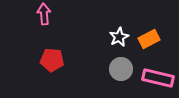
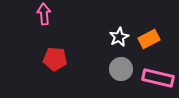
red pentagon: moved 3 px right, 1 px up
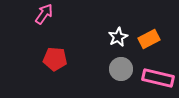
pink arrow: rotated 40 degrees clockwise
white star: moved 1 px left
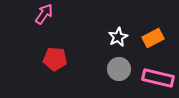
orange rectangle: moved 4 px right, 1 px up
gray circle: moved 2 px left
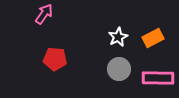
pink rectangle: rotated 12 degrees counterclockwise
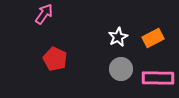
red pentagon: rotated 20 degrees clockwise
gray circle: moved 2 px right
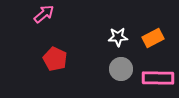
pink arrow: rotated 15 degrees clockwise
white star: rotated 24 degrees clockwise
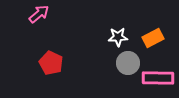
pink arrow: moved 5 px left
red pentagon: moved 4 px left, 4 px down
gray circle: moved 7 px right, 6 px up
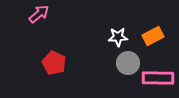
orange rectangle: moved 2 px up
red pentagon: moved 3 px right
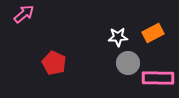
pink arrow: moved 15 px left
orange rectangle: moved 3 px up
